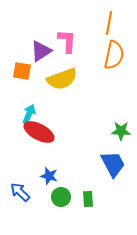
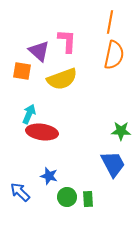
orange line: moved 1 px right, 1 px up
purple triangle: moved 2 px left; rotated 45 degrees counterclockwise
red ellipse: moved 3 px right; rotated 20 degrees counterclockwise
green circle: moved 6 px right
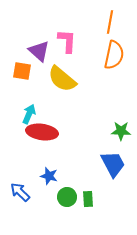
yellow semicircle: rotated 60 degrees clockwise
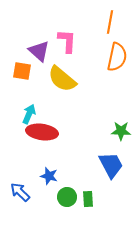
orange semicircle: moved 3 px right, 2 px down
blue trapezoid: moved 2 px left, 1 px down
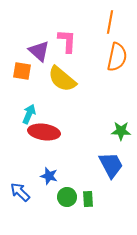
red ellipse: moved 2 px right
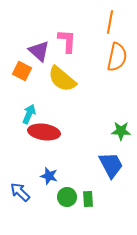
orange square: rotated 18 degrees clockwise
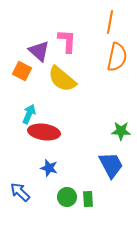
blue star: moved 8 px up
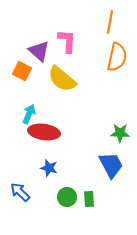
green star: moved 1 px left, 2 px down
green rectangle: moved 1 px right
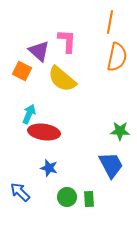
green star: moved 2 px up
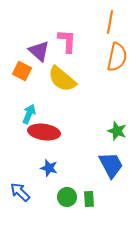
green star: moved 3 px left; rotated 18 degrees clockwise
